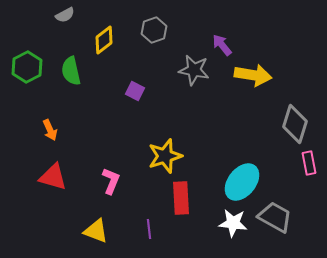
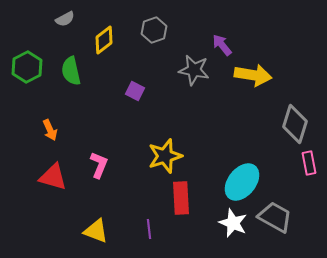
gray semicircle: moved 4 px down
pink L-shape: moved 12 px left, 16 px up
white star: rotated 16 degrees clockwise
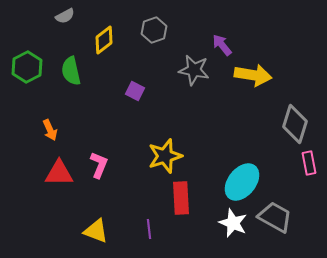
gray semicircle: moved 3 px up
red triangle: moved 6 px right, 4 px up; rotated 16 degrees counterclockwise
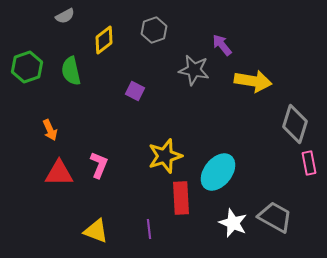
green hexagon: rotated 8 degrees clockwise
yellow arrow: moved 6 px down
cyan ellipse: moved 24 px left, 10 px up
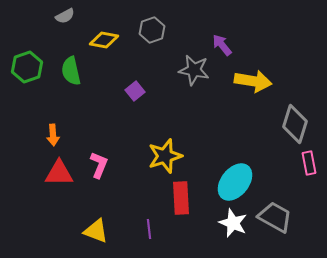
gray hexagon: moved 2 px left
yellow diamond: rotated 48 degrees clockwise
purple square: rotated 24 degrees clockwise
orange arrow: moved 3 px right, 5 px down; rotated 20 degrees clockwise
cyan ellipse: moved 17 px right, 10 px down
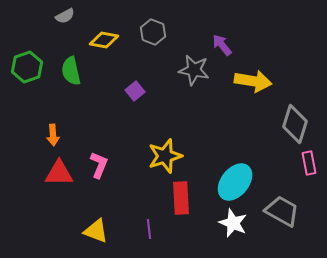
gray hexagon: moved 1 px right, 2 px down; rotated 20 degrees counterclockwise
gray trapezoid: moved 7 px right, 6 px up
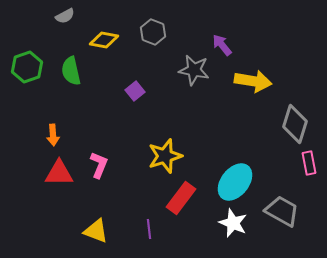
red rectangle: rotated 40 degrees clockwise
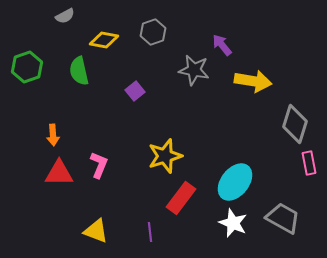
gray hexagon: rotated 20 degrees clockwise
green semicircle: moved 8 px right
gray trapezoid: moved 1 px right, 7 px down
purple line: moved 1 px right, 3 px down
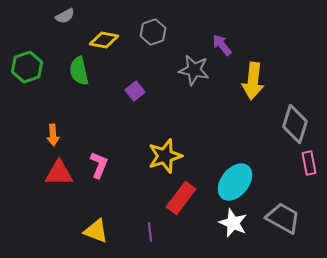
yellow arrow: rotated 87 degrees clockwise
